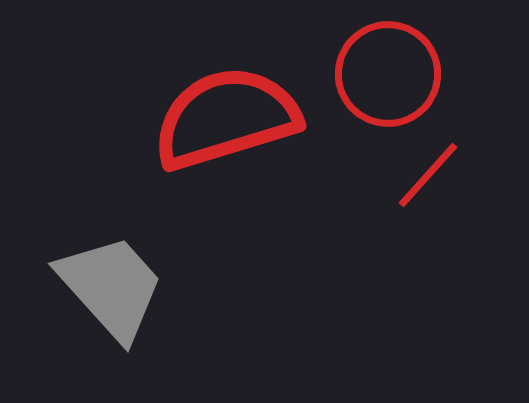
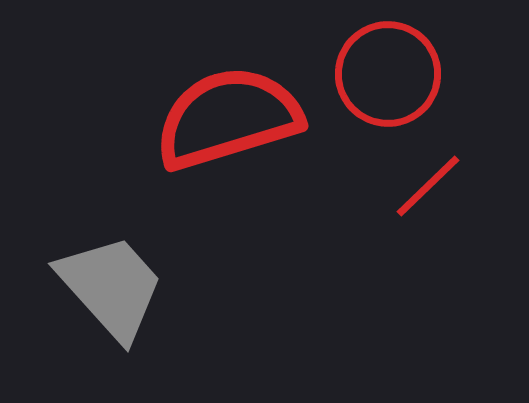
red semicircle: moved 2 px right
red line: moved 11 px down; rotated 4 degrees clockwise
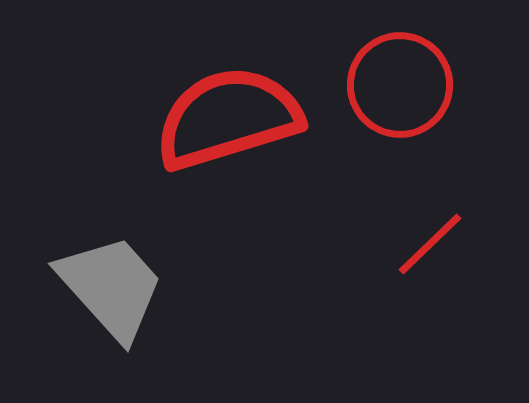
red circle: moved 12 px right, 11 px down
red line: moved 2 px right, 58 px down
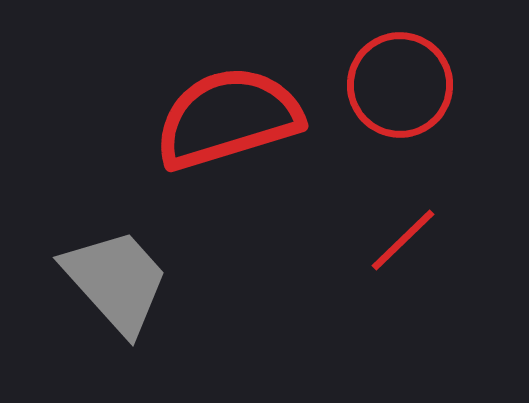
red line: moved 27 px left, 4 px up
gray trapezoid: moved 5 px right, 6 px up
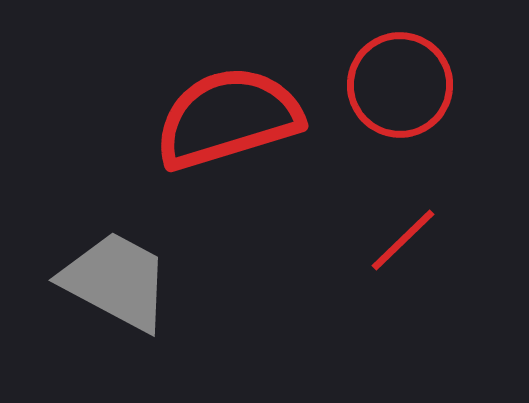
gray trapezoid: rotated 20 degrees counterclockwise
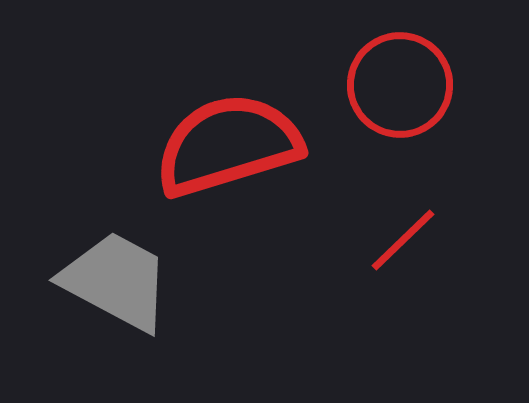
red semicircle: moved 27 px down
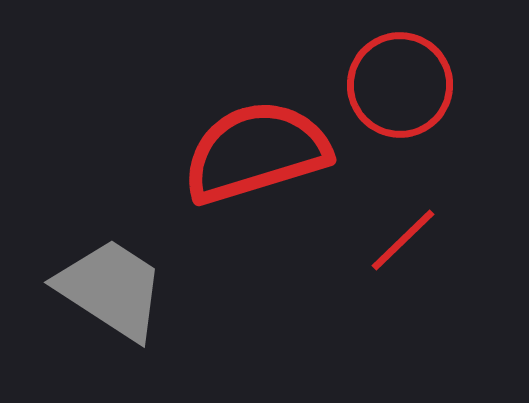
red semicircle: moved 28 px right, 7 px down
gray trapezoid: moved 5 px left, 8 px down; rotated 5 degrees clockwise
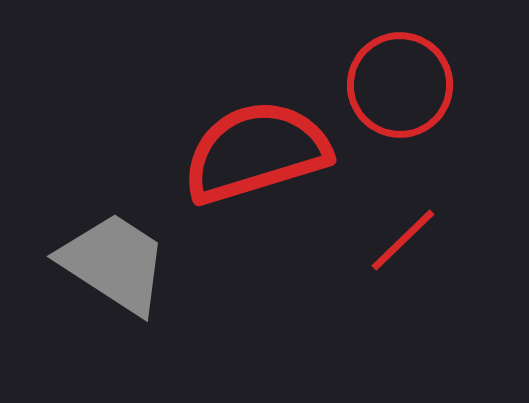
gray trapezoid: moved 3 px right, 26 px up
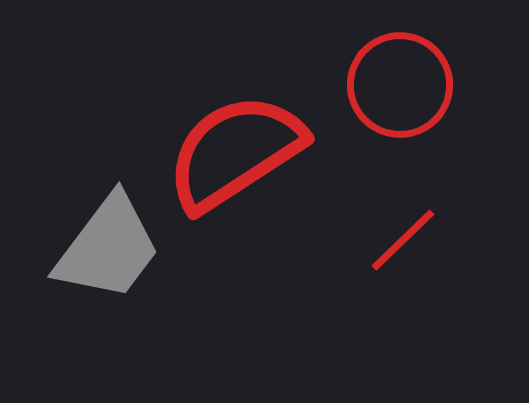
red semicircle: moved 21 px left; rotated 16 degrees counterclockwise
gray trapezoid: moved 6 px left, 15 px up; rotated 94 degrees clockwise
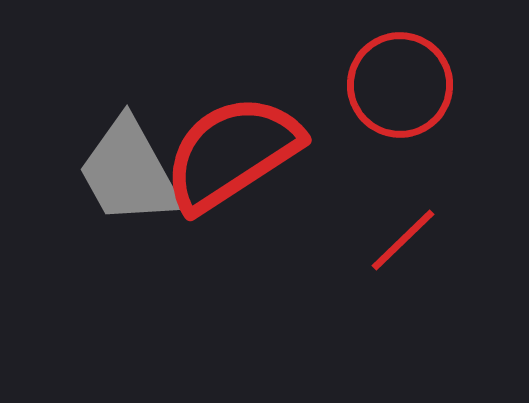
red semicircle: moved 3 px left, 1 px down
gray trapezoid: moved 21 px right, 76 px up; rotated 114 degrees clockwise
